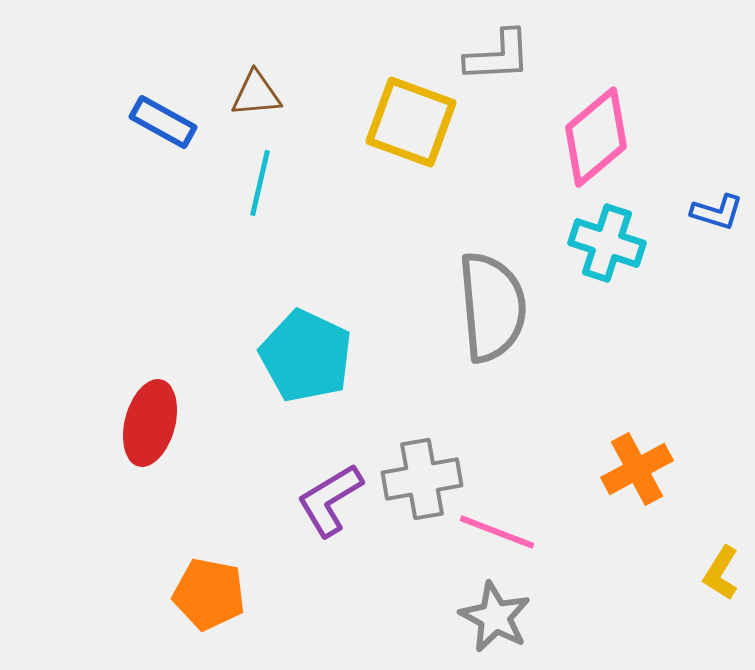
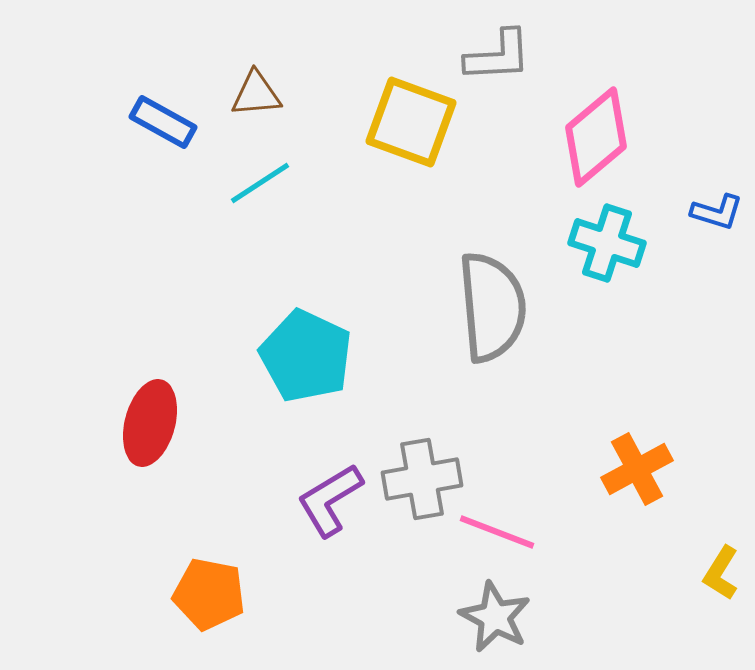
cyan line: rotated 44 degrees clockwise
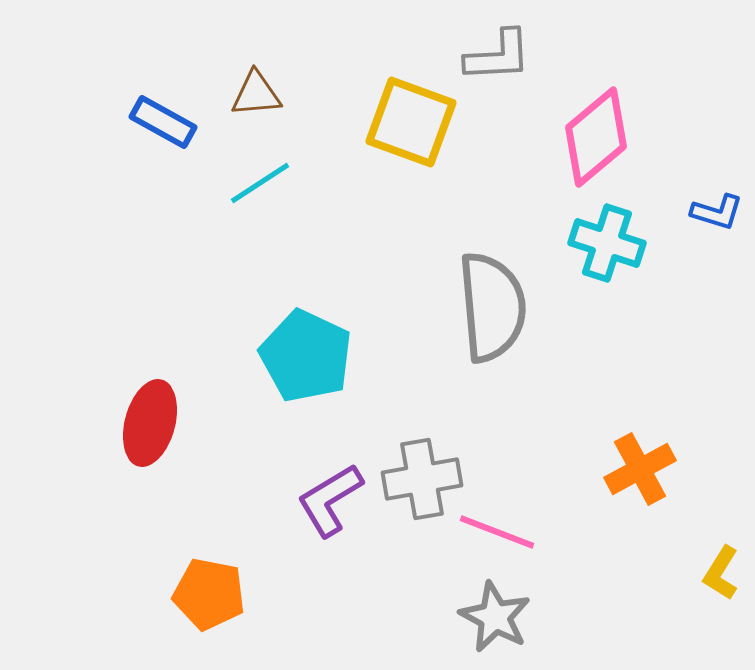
orange cross: moved 3 px right
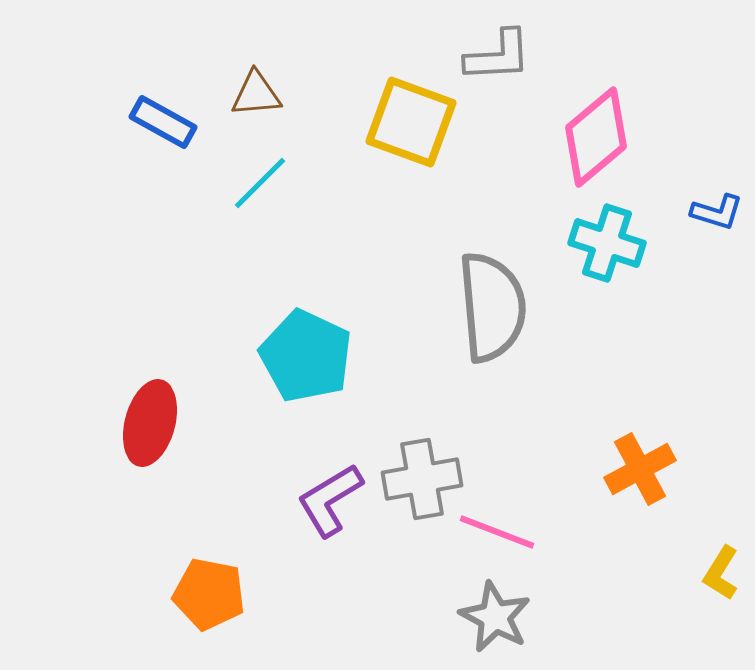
cyan line: rotated 12 degrees counterclockwise
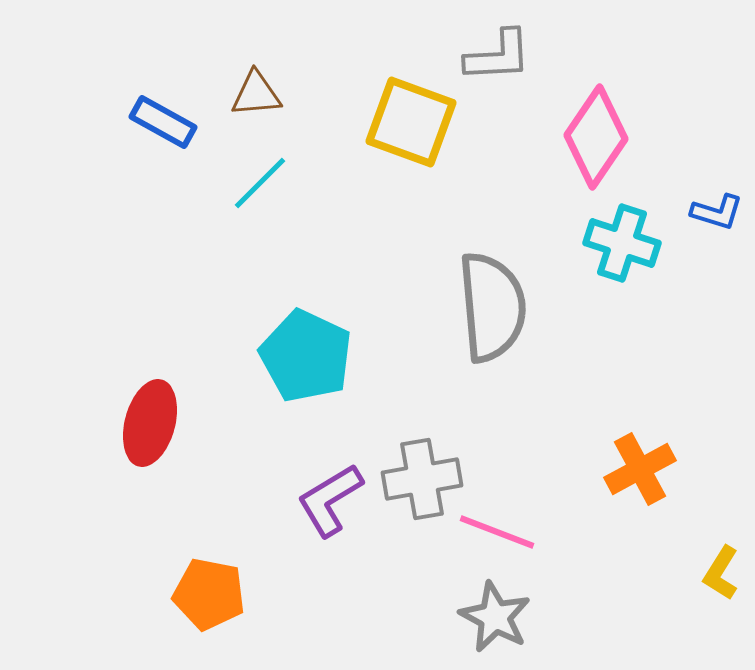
pink diamond: rotated 16 degrees counterclockwise
cyan cross: moved 15 px right
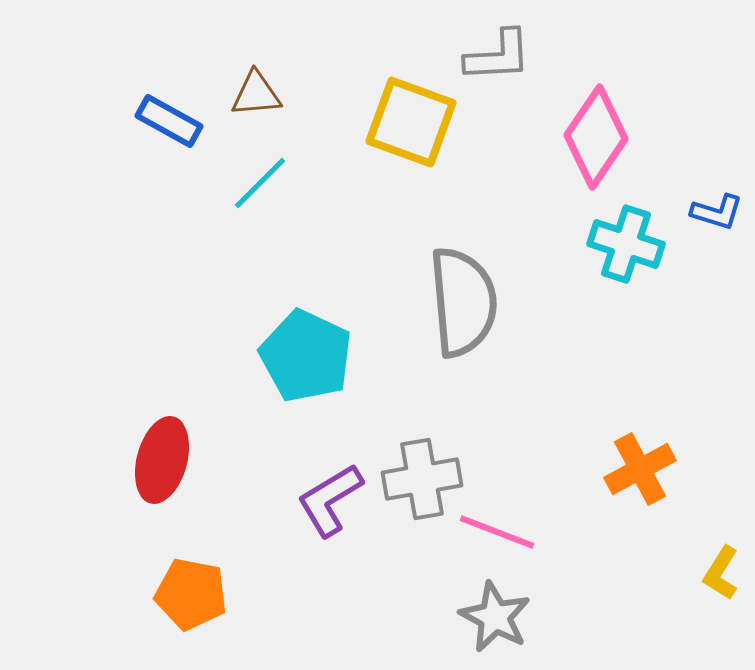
blue rectangle: moved 6 px right, 1 px up
cyan cross: moved 4 px right, 1 px down
gray semicircle: moved 29 px left, 5 px up
red ellipse: moved 12 px right, 37 px down
orange pentagon: moved 18 px left
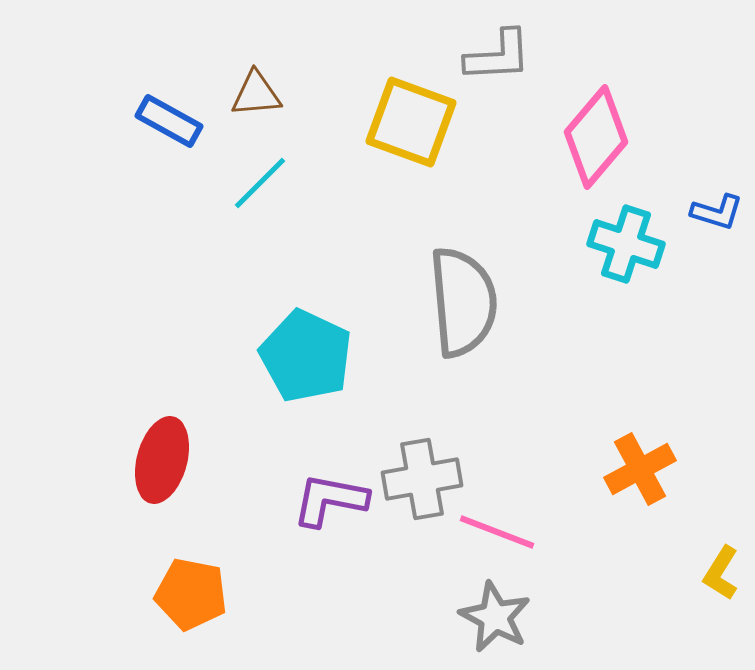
pink diamond: rotated 6 degrees clockwise
purple L-shape: rotated 42 degrees clockwise
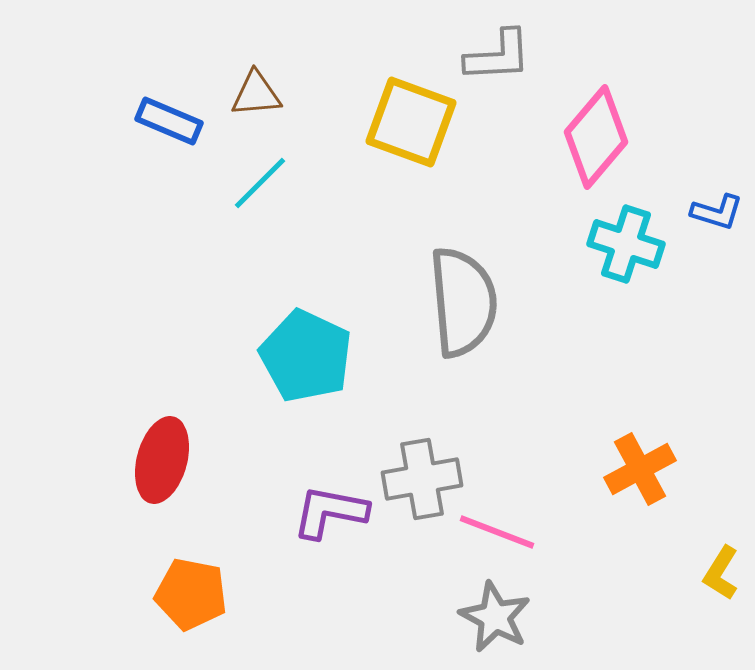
blue rectangle: rotated 6 degrees counterclockwise
purple L-shape: moved 12 px down
